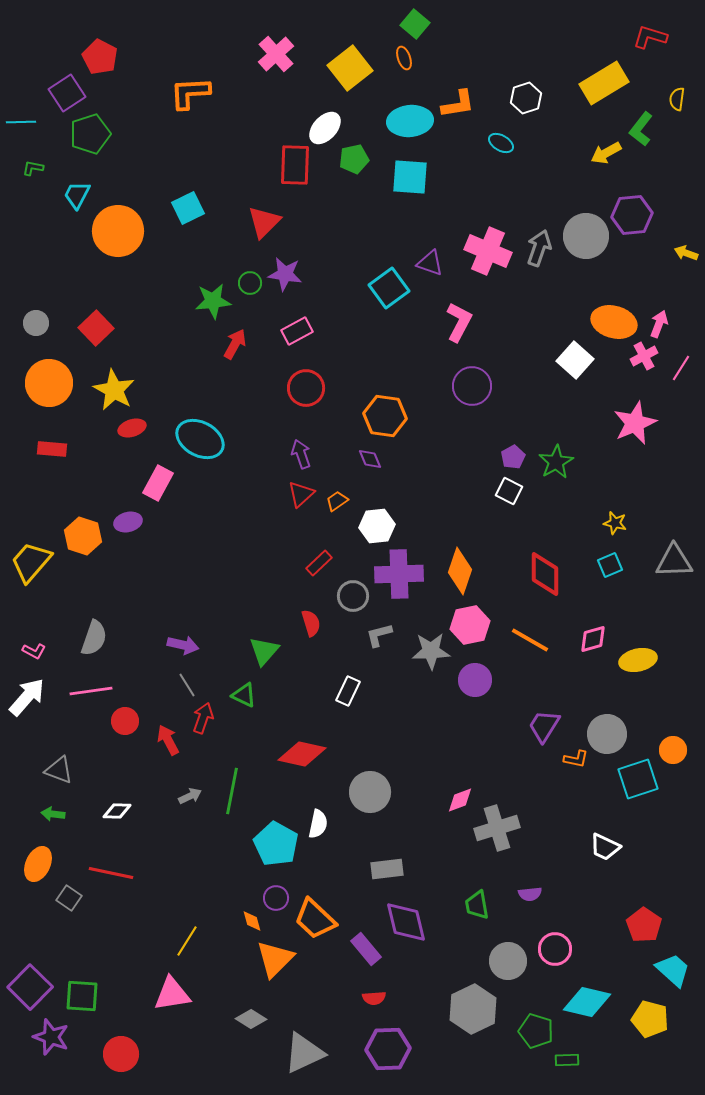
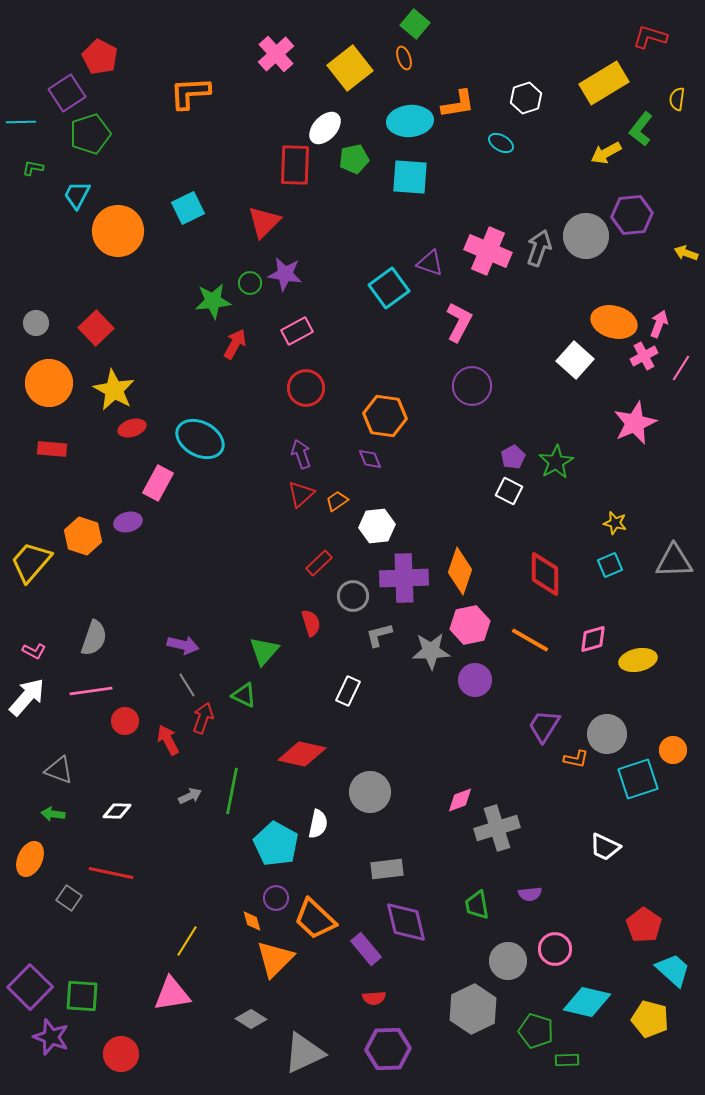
purple cross at (399, 574): moved 5 px right, 4 px down
orange ellipse at (38, 864): moved 8 px left, 5 px up
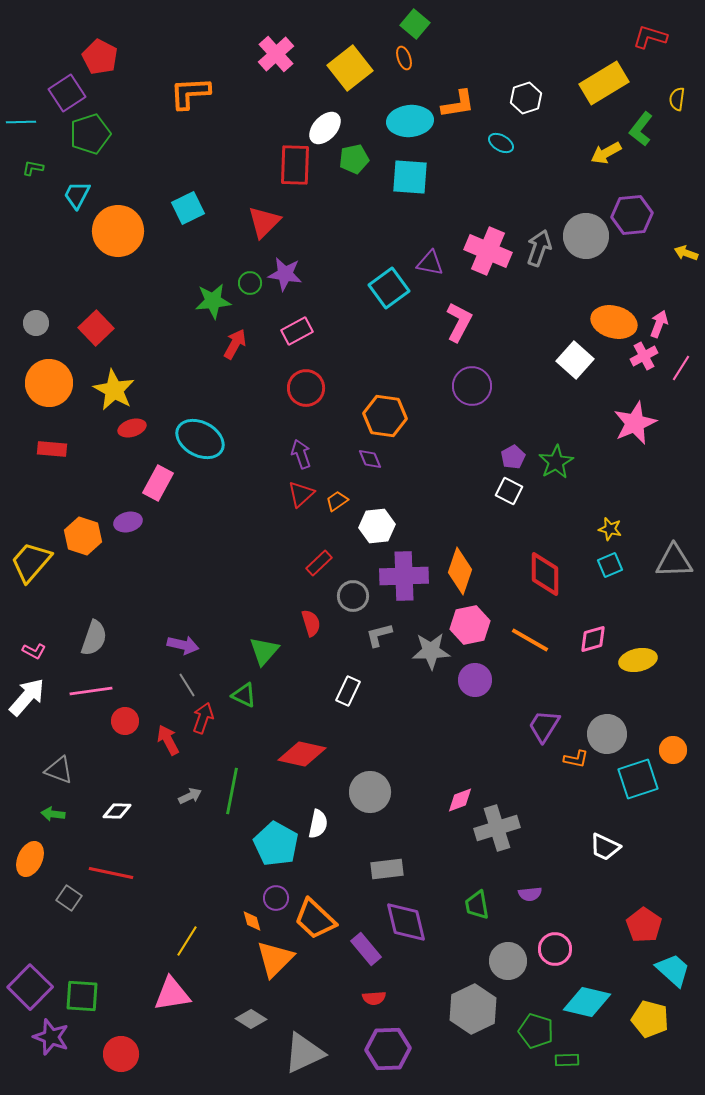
purple triangle at (430, 263): rotated 8 degrees counterclockwise
yellow star at (615, 523): moved 5 px left, 6 px down
purple cross at (404, 578): moved 2 px up
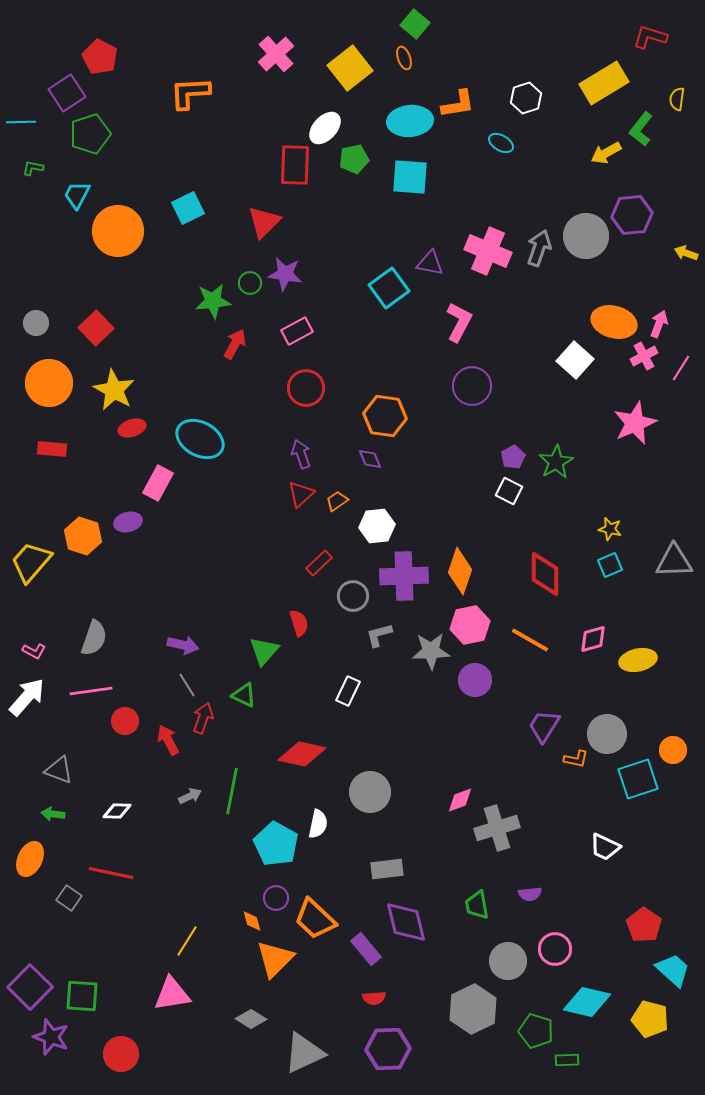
red semicircle at (311, 623): moved 12 px left
